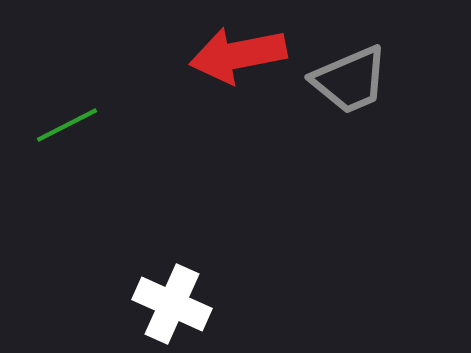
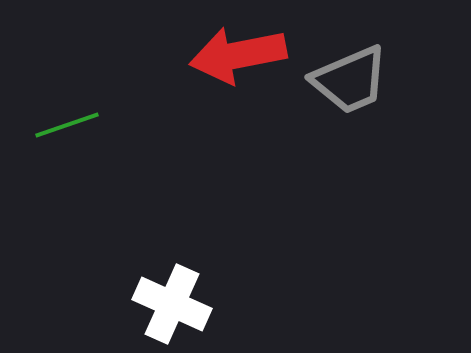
green line: rotated 8 degrees clockwise
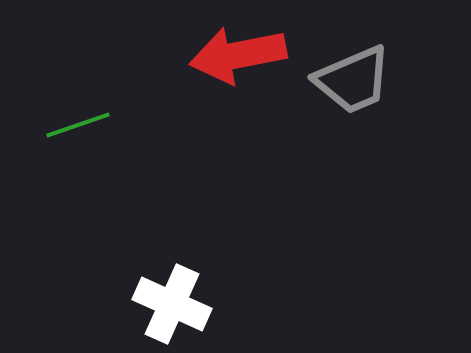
gray trapezoid: moved 3 px right
green line: moved 11 px right
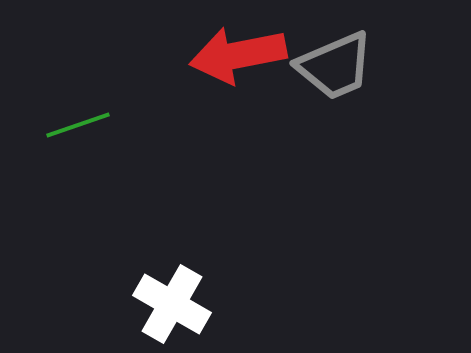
gray trapezoid: moved 18 px left, 14 px up
white cross: rotated 6 degrees clockwise
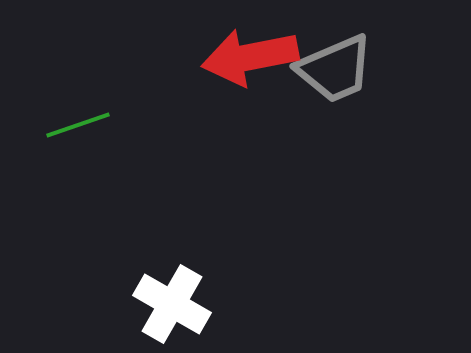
red arrow: moved 12 px right, 2 px down
gray trapezoid: moved 3 px down
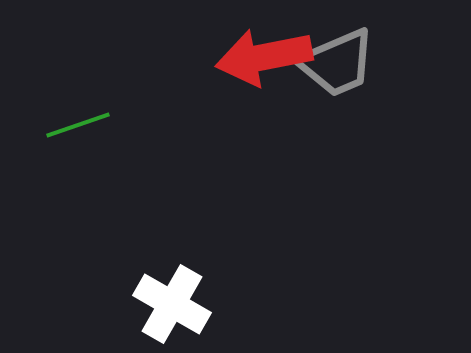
red arrow: moved 14 px right
gray trapezoid: moved 2 px right, 6 px up
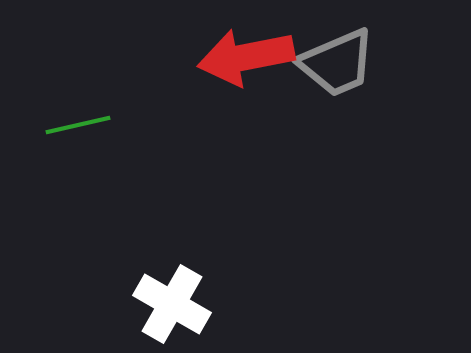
red arrow: moved 18 px left
green line: rotated 6 degrees clockwise
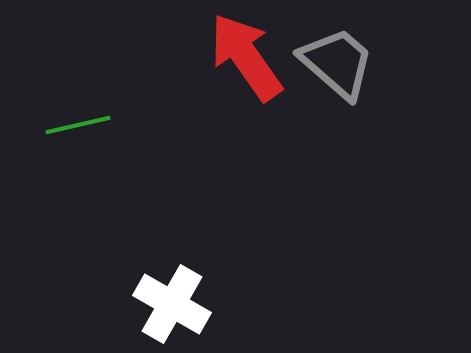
red arrow: rotated 66 degrees clockwise
gray trapezoid: rotated 116 degrees counterclockwise
